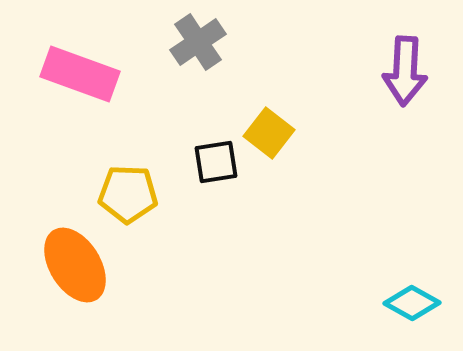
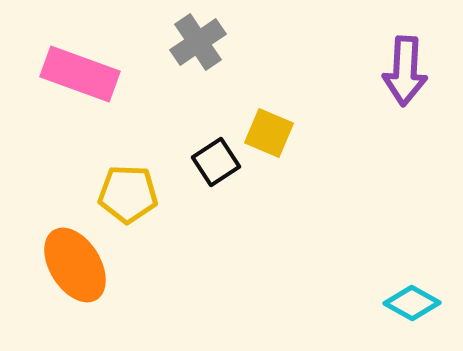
yellow square: rotated 15 degrees counterclockwise
black square: rotated 24 degrees counterclockwise
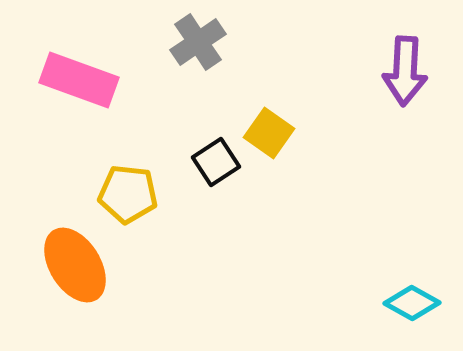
pink rectangle: moved 1 px left, 6 px down
yellow square: rotated 12 degrees clockwise
yellow pentagon: rotated 4 degrees clockwise
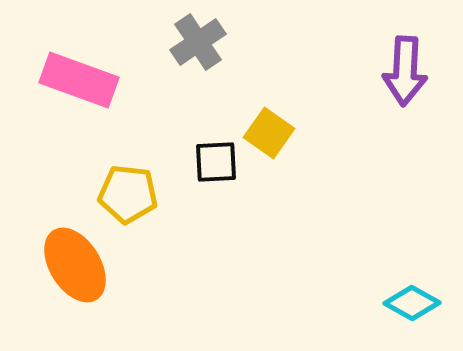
black square: rotated 30 degrees clockwise
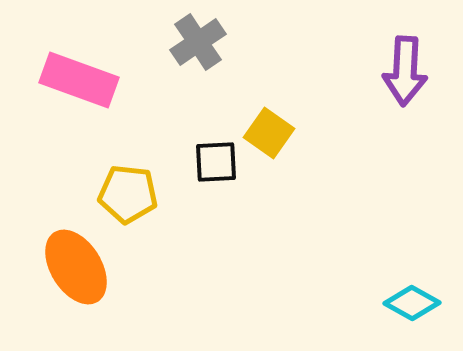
orange ellipse: moved 1 px right, 2 px down
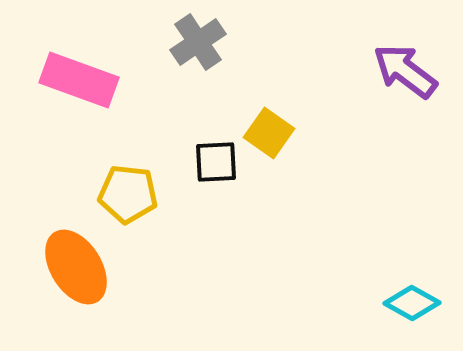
purple arrow: rotated 124 degrees clockwise
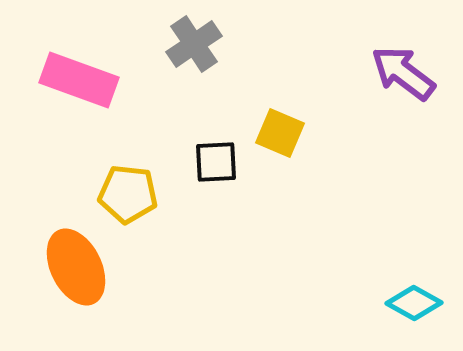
gray cross: moved 4 px left, 2 px down
purple arrow: moved 2 px left, 2 px down
yellow square: moved 11 px right; rotated 12 degrees counterclockwise
orange ellipse: rotated 6 degrees clockwise
cyan diamond: moved 2 px right
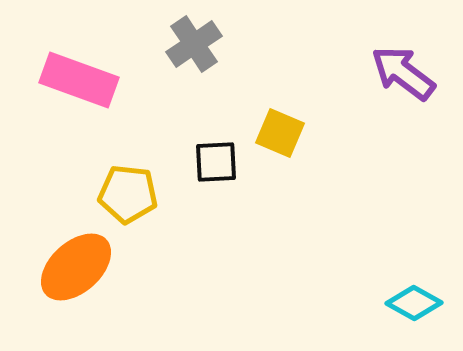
orange ellipse: rotated 74 degrees clockwise
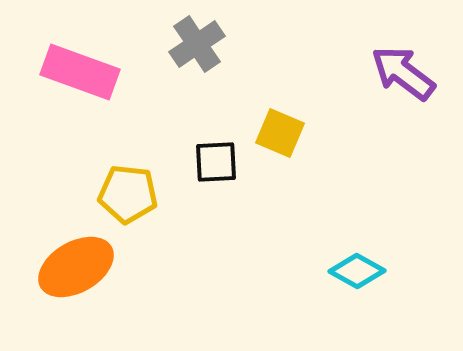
gray cross: moved 3 px right
pink rectangle: moved 1 px right, 8 px up
orange ellipse: rotated 12 degrees clockwise
cyan diamond: moved 57 px left, 32 px up
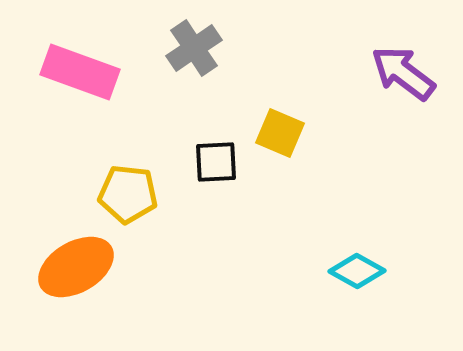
gray cross: moved 3 px left, 4 px down
